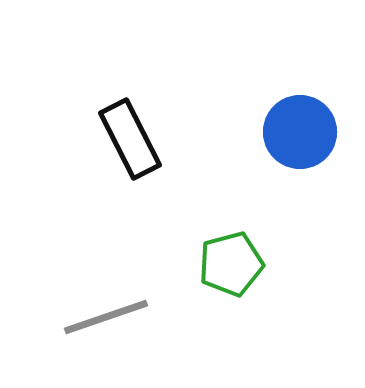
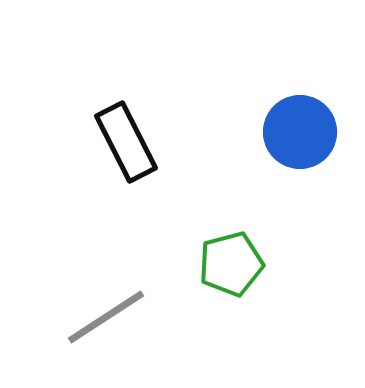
black rectangle: moved 4 px left, 3 px down
gray line: rotated 14 degrees counterclockwise
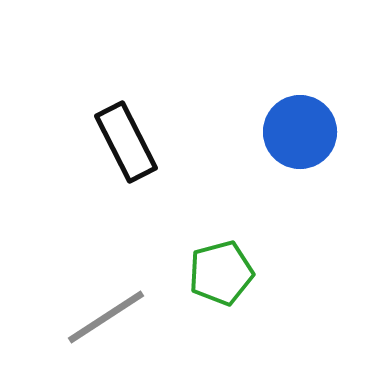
green pentagon: moved 10 px left, 9 px down
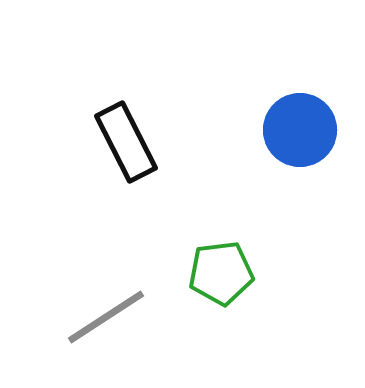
blue circle: moved 2 px up
green pentagon: rotated 8 degrees clockwise
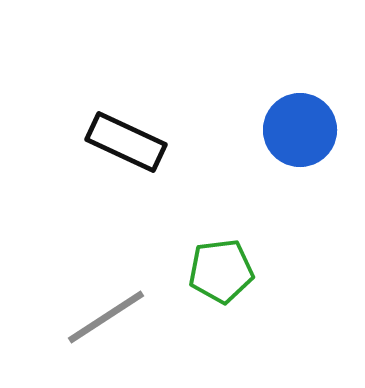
black rectangle: rotated 38 degrees counterclockwise
green pentagon: moved 2 px up
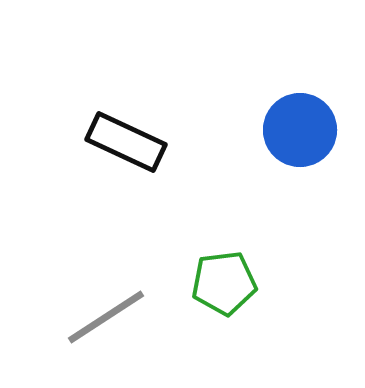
green pentagon: moved 3 px right, 12 px down
